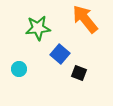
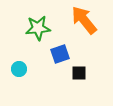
orange arrow: moved 1 px left, 1 px down
blue square: rotated 30 degrees clockwise
black square: rotated 21 degrees counterclockwise
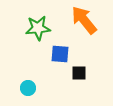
blue square: rotated 24 degrees clockwise
cyan circle: moved 9 px right, 19 px down
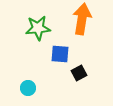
orange arrow: moved 2 px left, 1 px up; rotated 48 degrees clockwise
black square: rotated 28 degrees counterclockwise
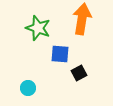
green star: rotated 25 degrees clockwise
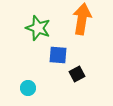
blue square: moved 2 px left, 1 px down
black square: moved 2 px left, 1 px down
